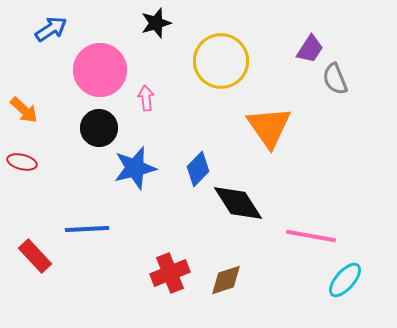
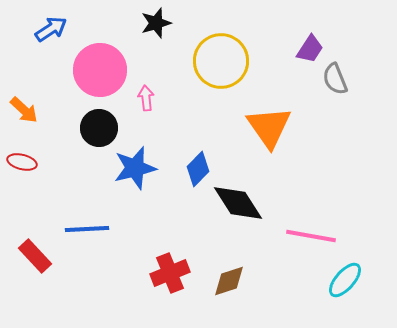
brown diamond: moved 3 px right, 1 px down
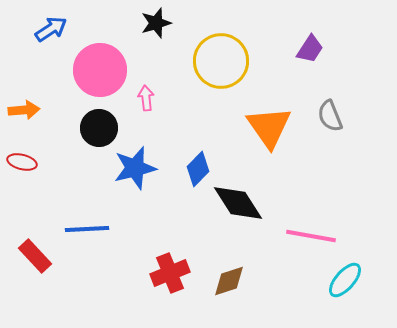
gray semicircle: moved 5 px left, 37 px down
orange arrow: rotated 48 degrees counterclockwise
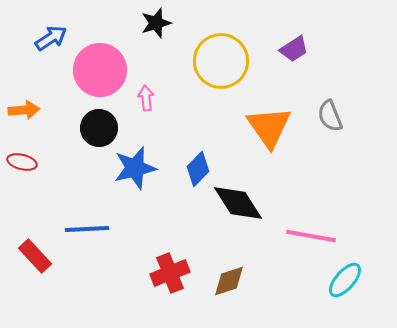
blue arrow: moved 9 px down
purple trapezoid: moved 16 px left; rotated 24 degrees clockwise
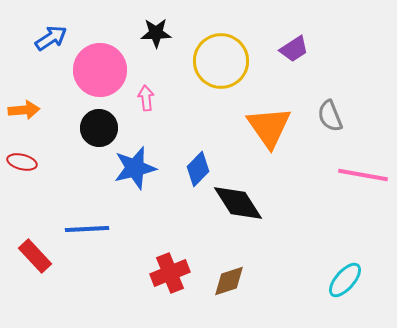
black star: moved 10 px down; rotated 16 degrees clockwise
pink line: moved 52 px right, 61 px up
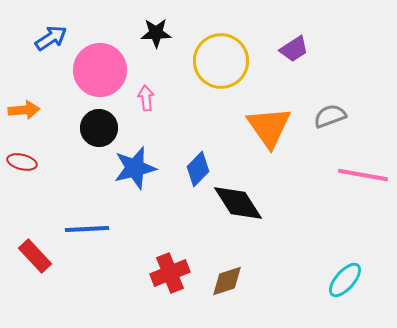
gray semicircle: rotated 92 degrees clockwise
brown diamond: moved 2 px left
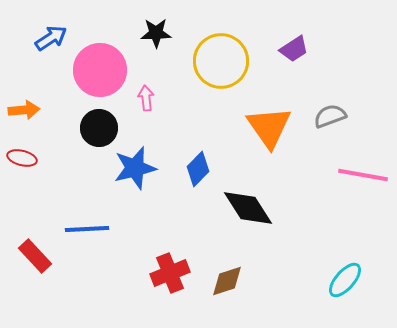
red ellipse: moved 4 px up
black diamond: moved 10 px right, 5 px down
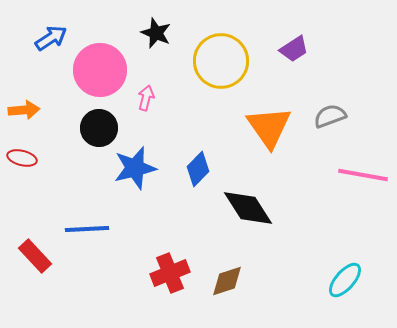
black star: rotated 24 degrees clockwise
pink arrow: rotated 20 degrees clockwise
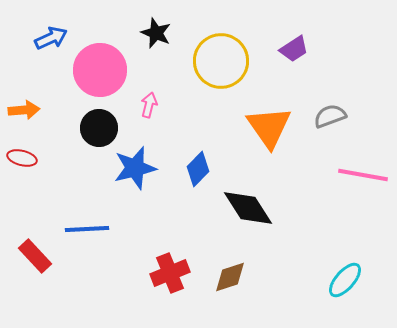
blue arrow: rotated 8 degrees clockwise
pink arrow: moved 3 px right, 7 px down
brown diamond: moved 3 px right, 4 px up
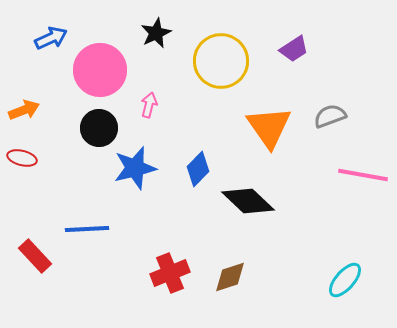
black star: rotated 24 degrees clockwise
orange arrow: rotated 16 degrees counterclockwise
black diamond: moved 7 px up; rotated 14 degrees counterclockwise
